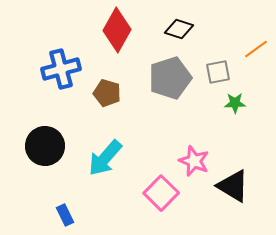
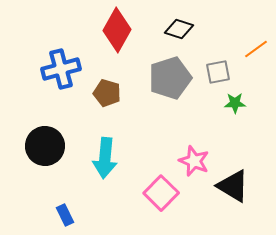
cyan arrow: rotated 36 degrees counterclockwise
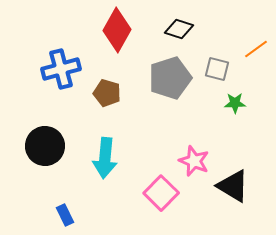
gray square: moved 1 px left, 3 px up; rotated 25 degrees clockwise
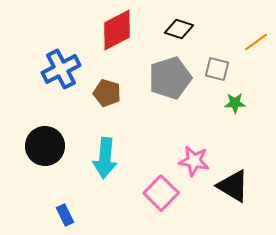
red diamond: rotated 33 degrees clockwise
orange line: moved 7 px up
blue cross: rotated 12 degrees counterclockwise
pink star: rotated 12 degrees counterclockwise
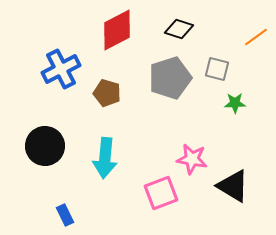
orange line: moved 5 px up
pink star: moved 2 px left, 2 px up
pink square: rotated 24 degrees clockwise
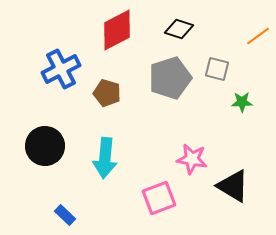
orange line: moved 2 px right, 1 px up
green star: moved 7 px right, 1 px up
pink square: moved 2 px left, 5 px down
blue rectangle: rotated 20 degrees counterclockwise
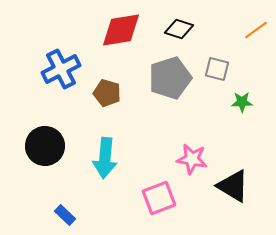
red diamond: moved 4 px right; rotated 18 degrees clockwise
orange line: moved 2 px left, 6 px up
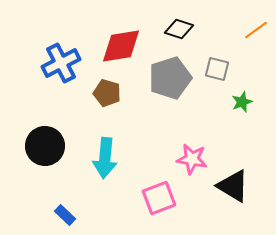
red diamond: moved 16 px down
blue cross: moved 6 px up
green star: rotated 20 degrees counterclockwise
